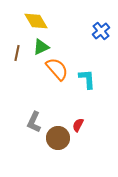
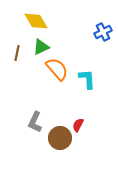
blue cross: moved 2 px right, 1 px down; rotated 12 degrees clockwise
gray L-shape: moved 1 px right
brown circle: moved 2 px right
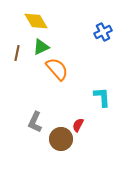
cyan L-shape: moved 15 px right, 18 px down
brown circle: moved 1 px right, 1 px down
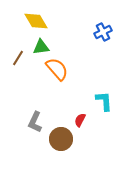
green triangle: rotated 18 degrees clockwise
brown line: moved 1 px right, 5 px down; rotated 21 degrees clockwise
cyan L-shape: moved 2 px right, 4 px down
red semicircle: moved 2 px right, 5 px up
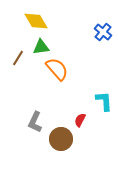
blue cross: rotated 24 degrees counterclockwise
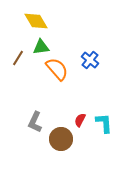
blue cross: moved 13 px left, 28 px down
cyan L-shape: moved 22 px down
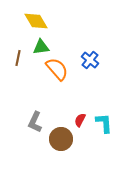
brown line: rotated 21 degrees counterclockwise
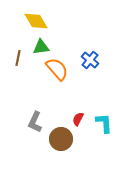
red semicircle: moved 2 px left, 1 px up
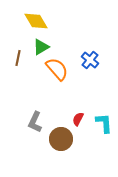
green triangle: rotated 24 degrees counterclockwise
